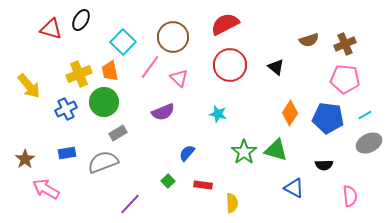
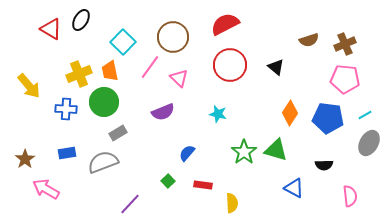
red triangle: rotated 15 degrees clockwise
blue cross: rotated 30 degrees clockwise
gray ellipse: rotated 35 degrees counterclockwise
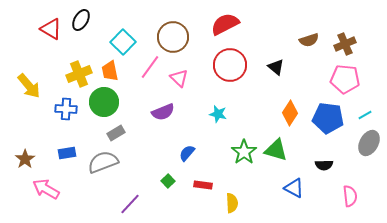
gray rectangle: moved 2 px left
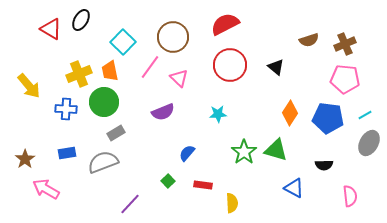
cyan star: rotated 18 degrees counterclockwise
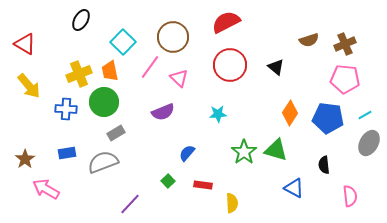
red semicircle: moved 1 px right, 2 px up
red triangle: moved 26 px left, 15 px down
black semicircle: rotated 84 degrees clockwise
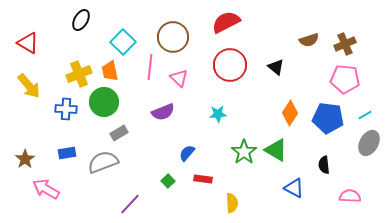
red triangle: moved 3 px right, 1 px up
pink line: rotated 30 degrees counterclockwise
gray rectangle: moved 3 px right
green triangle: rotated 15 degrees clockwise
red rectangle: moved 6 px up
pink semicircle: rotated 80 degrees counterclockwise
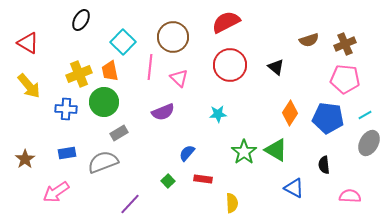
pink arrow: moved 10 px right, 3 px down; rotated 64 degrees counterclockwise
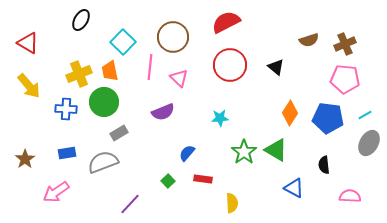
cyan star: moved 2 px right, 4 px down
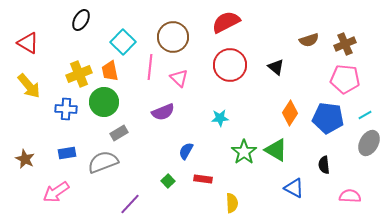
blue semicircle: moved 1 px left, 2 px up; rotated 12 degrees counterclockwise
brown star: rotated 12 degrees counterclockwise
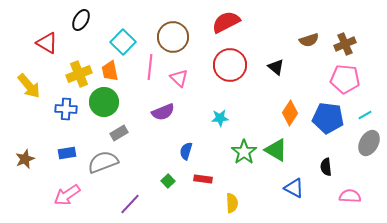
red triangle: moved 19 px right
blue semicircle: rotated 12 degrees counterclockwise
brown star: rotated 24 degrees clockwise
black semicircle: moved 2 px right, 2 px down
pink arrow: moved 11 px right, 3 px down
